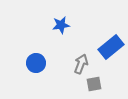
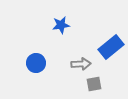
gray arrow: rotated 66 degrees clockwise
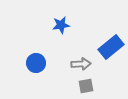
gray square: moved 8 px left, 2 px down
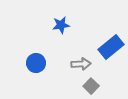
gray square: moved 5 px right; rotated 35 degrees counterclockwise
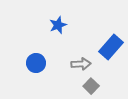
blue star: moved 3 px left; rotated 12 degrees counterclockwise
blue rectangle: rotated 10 degrees counterclockwise
